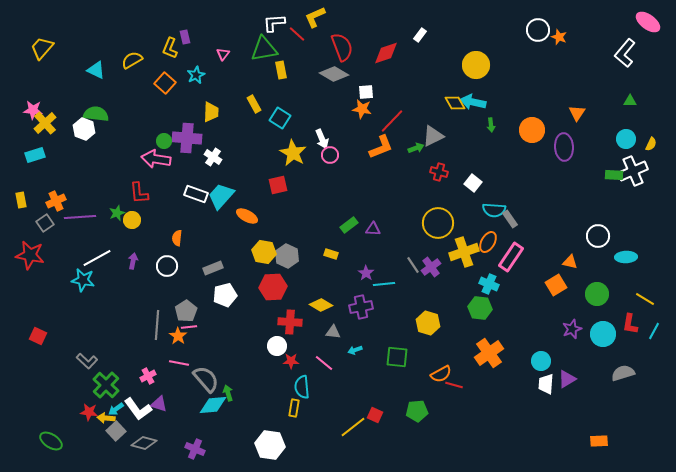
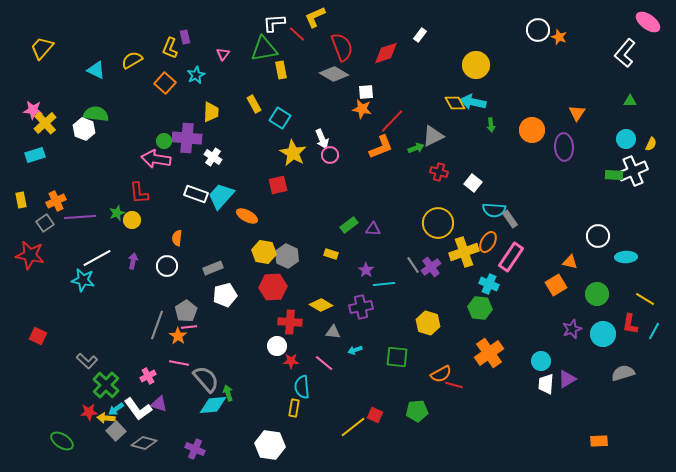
purple star at (366, 273): moved 3 px up
gray line at (157, 325): rotated 16 degrees clockwise
red star at (89, 412): rotated 12 degrees counterclockwise
green ellipse at (51, 441): moved 11 px right
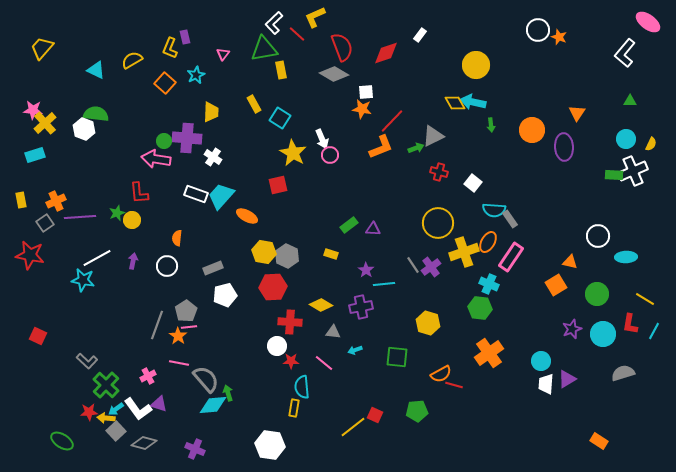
white L-shape at (274, 23): rotated 40 degrees counterclockwise
orange rectangle at (599, 441): rotated 36 degrees clockwise
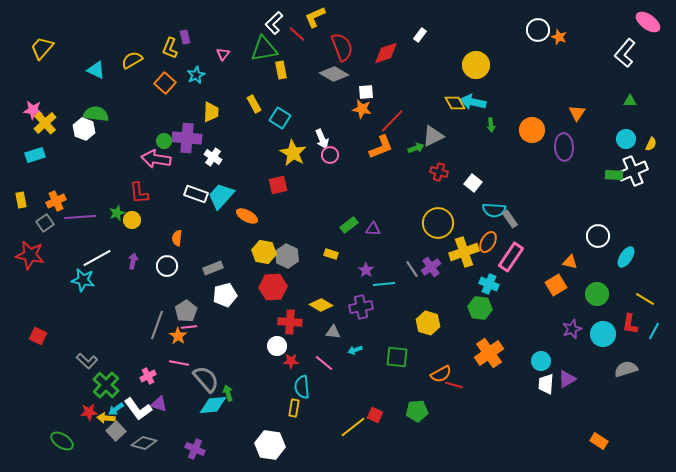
cyan ellipse at (626, 257): rotated 55 degrees counterclockwise
gray line at (413, 265): moved 1 px left, 4 px down
gray semicircle at (623, 373): moved 3 px right, 4 px up
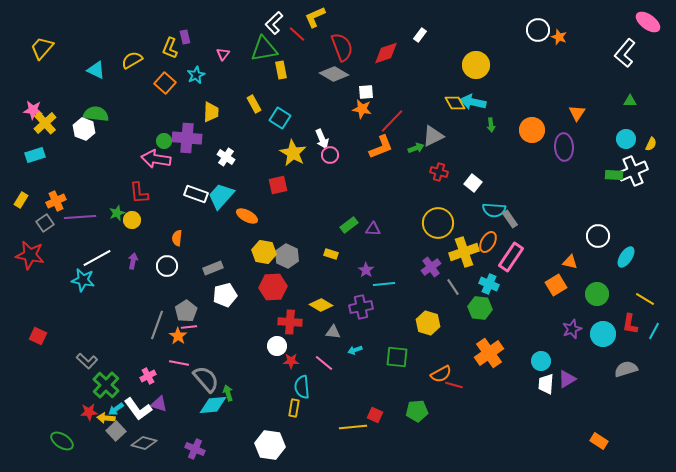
white cross at (213, 157): moved 13 px right
yellow rectangle at (21, 200): rotated 42 degrees clockwise
gray line at (412, 269): moved 41 px right, 18 px down
yellow line at (353, 427): rotated 32 degrees clockwise
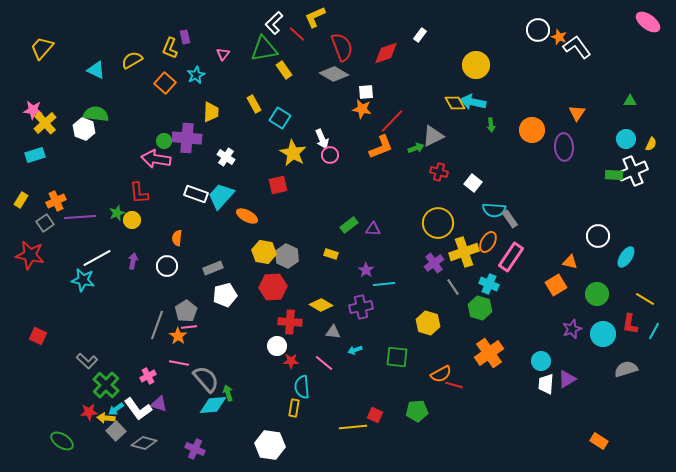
white L-shape at (625, 53): moved 48 px left, 6 px up; rotated 104 degrees clockwise
yellow rectangle at (281, 70): moved 3 px right; rotated 24 degrees counterclockwise
purple cross at (431, 267): moved 3 px right, 4 px up
green hexagon at (480, 308): rotated 10 degrees clockwise
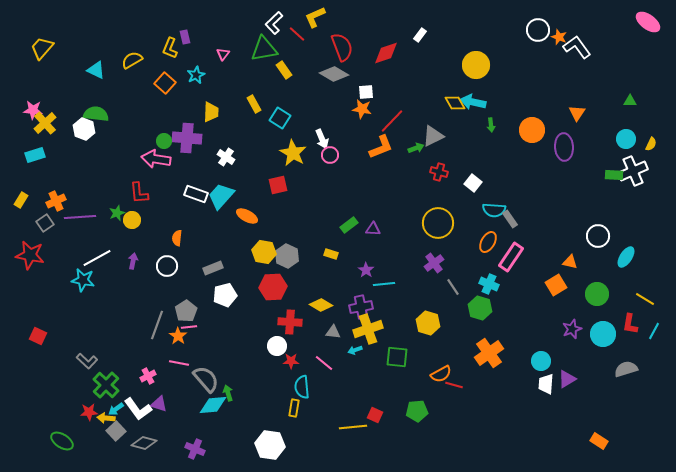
yellow cross at (464, 252): moved 96 px left, 77 px down
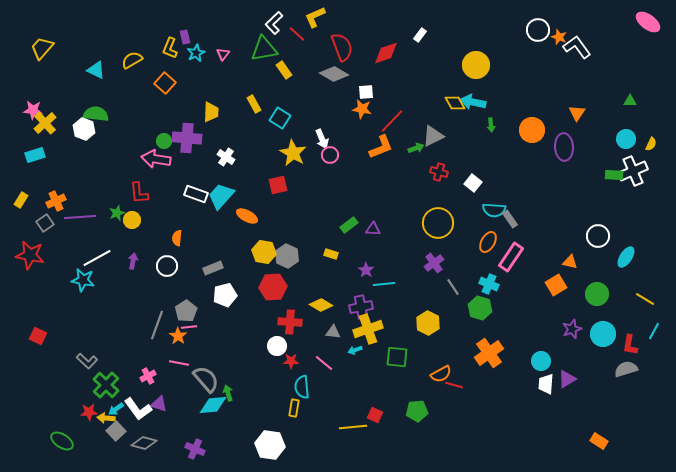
cyan star at (196, 75): moved 22 px up
yellow hexagon at (428, 323): rotated 10 degrees clockwise
red L-shape at (630, 324): moved 21 px down
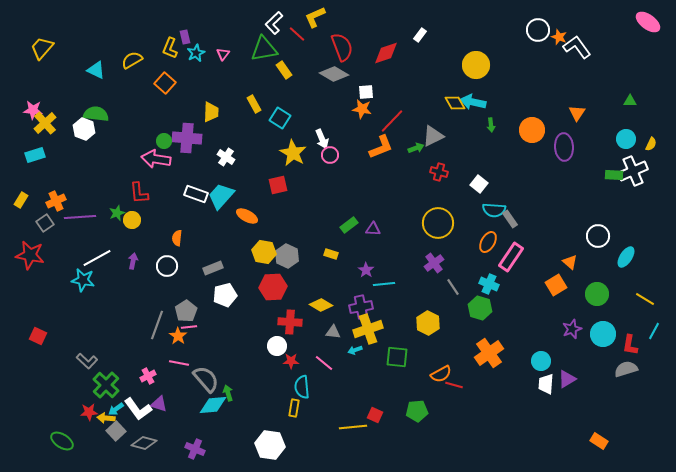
white square at (473, 183): moved 6 px right, 1 px down
orange triangle at (570, 262): rotated 28 degrees clockwise
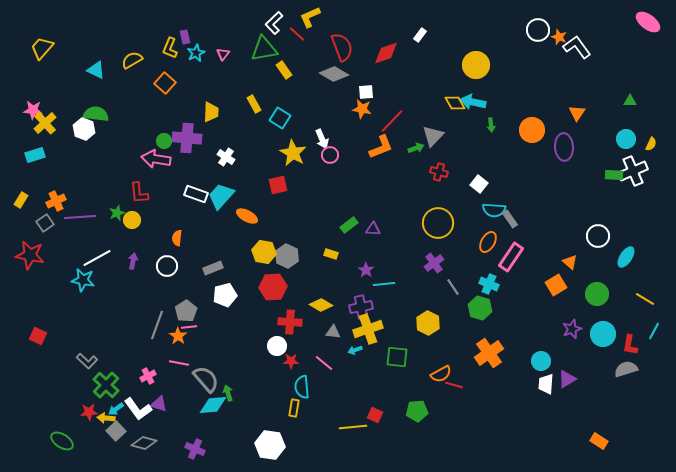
yellow L-shape at (315, 17): moved 5 px left
gray triangle at (433, 136): rotated 20 degrees counterclockwise
